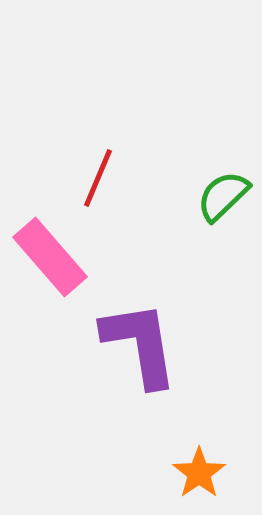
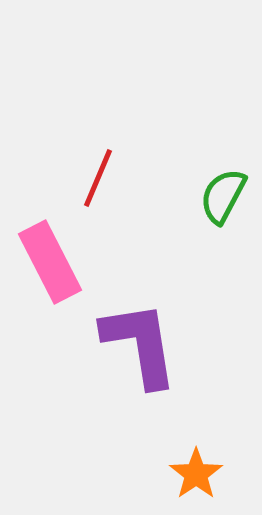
green semicircle: rotated 18 degrees counterclockwise
pink rectangle: moved 5 px down; rotated 14 degrees clockwise
orange star: moved 3 px left, 1 px down
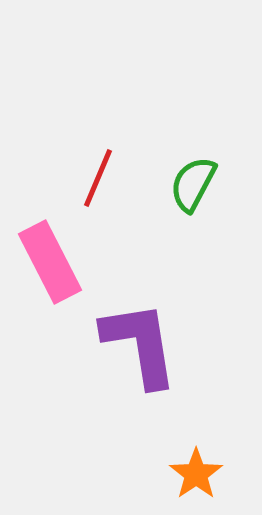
green semicircle: moved 30 px left, 12 px up
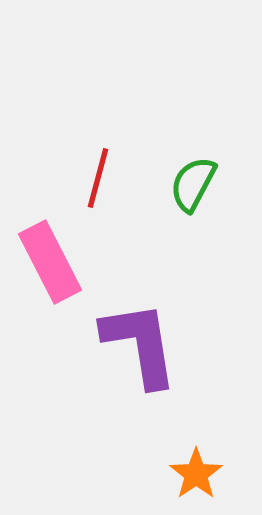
red line: rotated 8 degrees counterclockwise
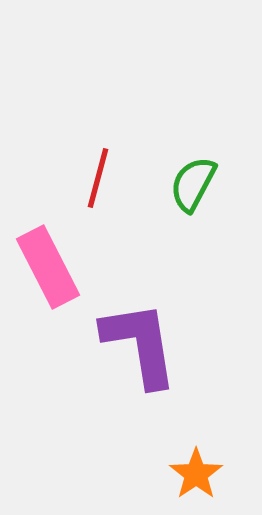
pink rectangle: moved 2 px left, 5 px down
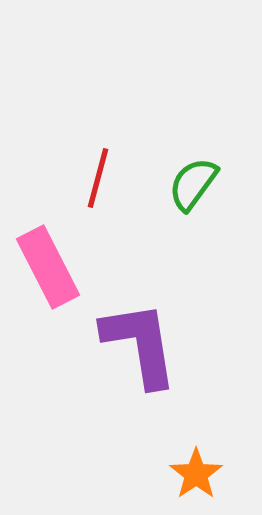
green semicircle: rotated 8 degrees clockwise
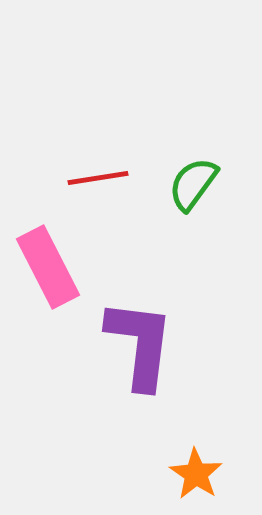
red line: rotated 66 degrees clockwise
purple L-shape: rotated 16 degrees clockwise
orange star: rotated 4 degrees counterclockwise
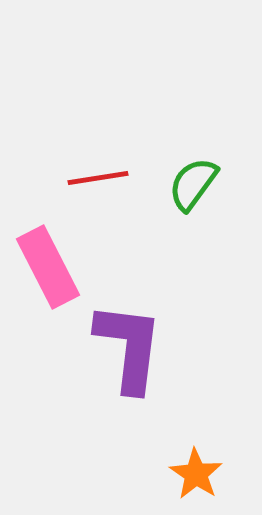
purple L-shape: moved 11 px left, 3 px down
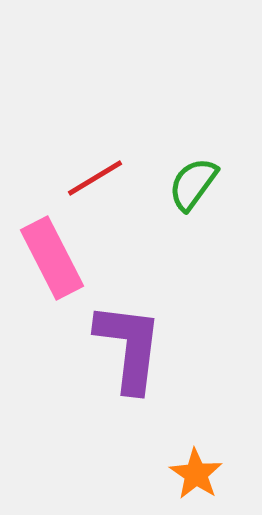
red line: moved 3 px left; rotated 22 degrees counterclockwise
pink rectangle: moved 4 px right, 9 px up
